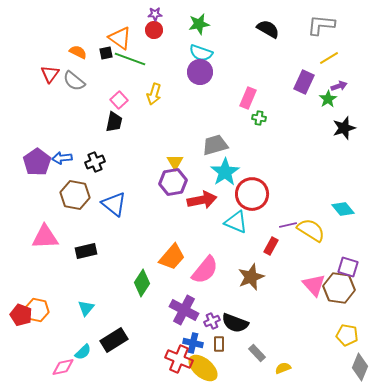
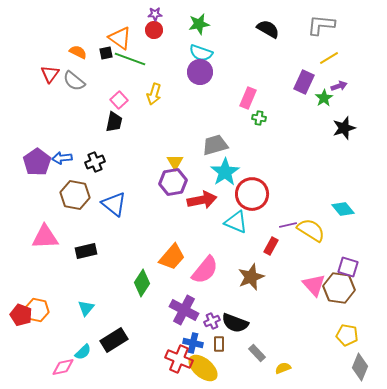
green star at (328, 99): moved 4 px left, 1 px up
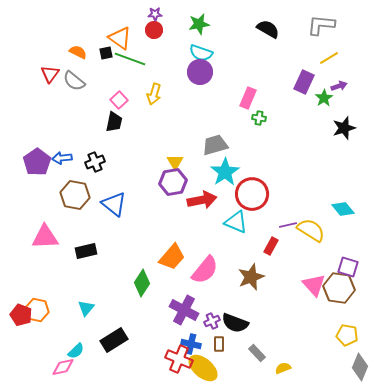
blue cross at (193, 343): moved 2 px left, 1 px down
cyan semicircle at (83, 352): moved 7 px left, 1 px up
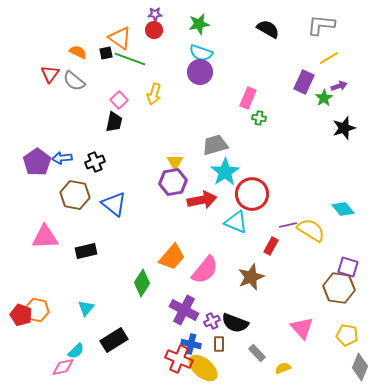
pink triangle at (314, 285): moved 12 px left, 43 px down
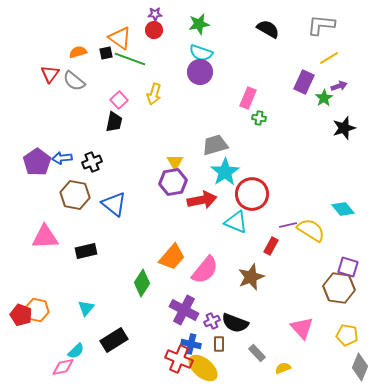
orange semicircle at (78, 52): rotated 42 degrees counterclockwise
black cross at (95, 162): moved 3 px left
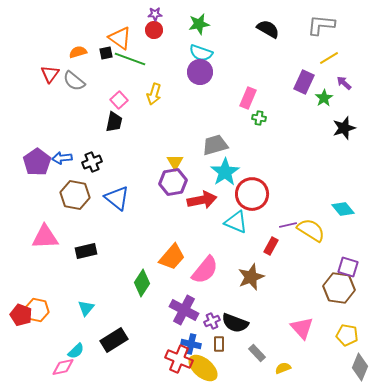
purple arrow at (339, 86): moved 5 px right, 3 px up; rotated 119 degrees counterclockwise
blue triangle at (114, 204): moved 3 px right, 6 px up
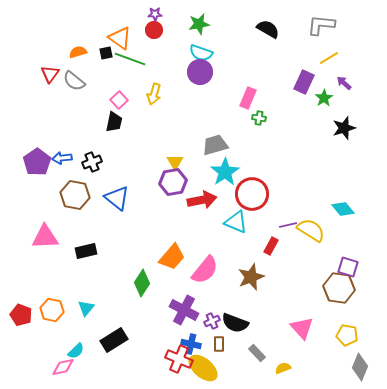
orange hexagon at (37, 310): moved 15 px right
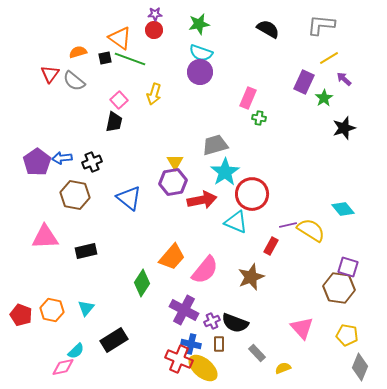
black square at (106, 53): moved 1 px left, 5 px down
purple arrow at (344, 83): moved 4 px up
blue triangle at (117, 198): moved 12 px right
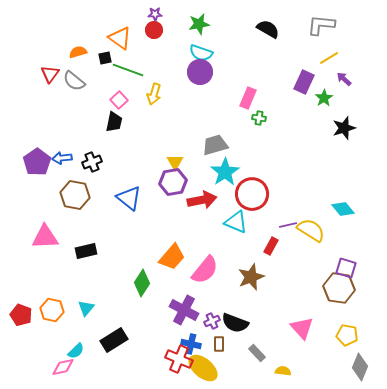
green line at (130, 59): moved 2 px left, 11 px down
purple square at (348, 267): moved 2 px left, 1 px down
yellow semicircle at (283, 368): moved 3 px down; rotated 28 degrees clockwise
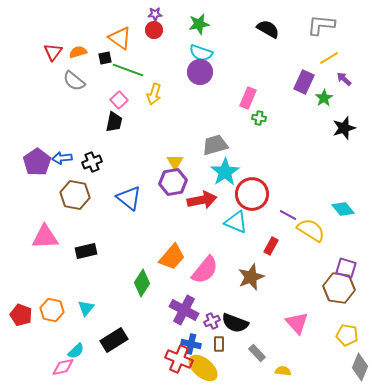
red triangle at (50, 74): moved 3 px right, 22 px up
purple line at (288, 225): moved 10 px up; rotated 42 degrees clockwise
pink triangle at (302, 328): moved 5 px left, 5 px up
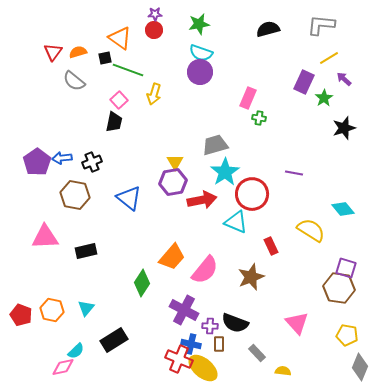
black semicircle at (268, 29): rotated 45 degrees counterclockwise
purple line at (288, 215): moved 6 px right, 42 px up; rotated 18 degrees counterclockwise
red rectangle at (271, 246): rotated 54 degrees counterclockwise
purple cross at (212, 321): moved 2 px left, 5 px down; rotated 28 degrees clockwise
